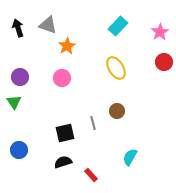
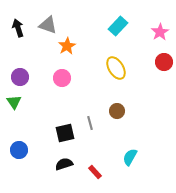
gray line: moved 3 px left
black semicircle: moved 1 px right, 2 px down
red rectangle: moved 4 px right, 3 px up
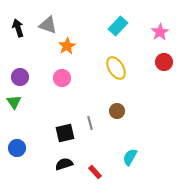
blue circle: moved 2 px left, 2 px up
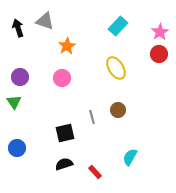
gray triangle: moved 3 px left, 4 px up
red circle: moved 5 px left, 8 px up
brown circle: moved 1 px right, 1 px up
gray line: moved 2 px right, 6 px up
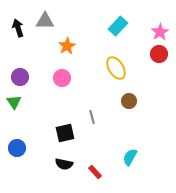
gray triangle: rotated 18 degrees counterclockwise
brown circle: moved 11 px right, 9 px up
black semicircle: rotated 150 degrees counterclockwise
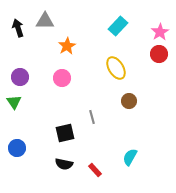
red rectangle: moved 2 px up
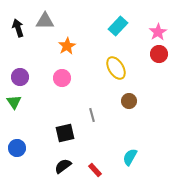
pink star: moved 2 px left
gray line: moved 2 px up
black semicircle: moved 1 px left, 2 px down; rotated 132 degrees clockwise
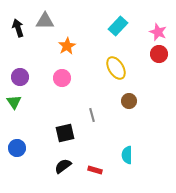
pink star: rotated 18 degrees counterclockwise
cyan semicircle: moved 3 px left, 2 px up; rotated 30 degrees counterclockwise
red rectangle: rotated 32 degrees counterclockwise
